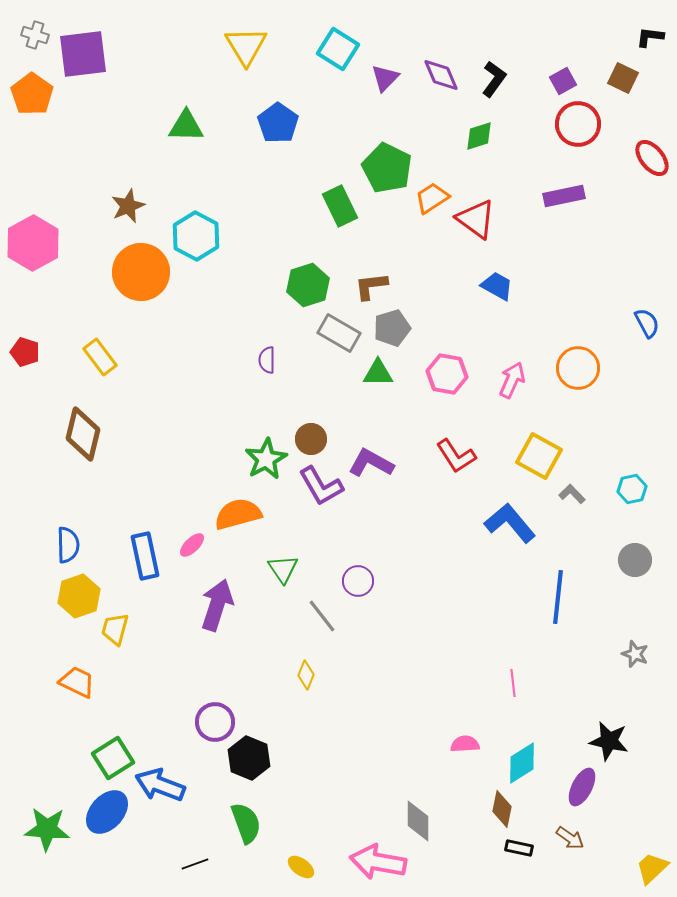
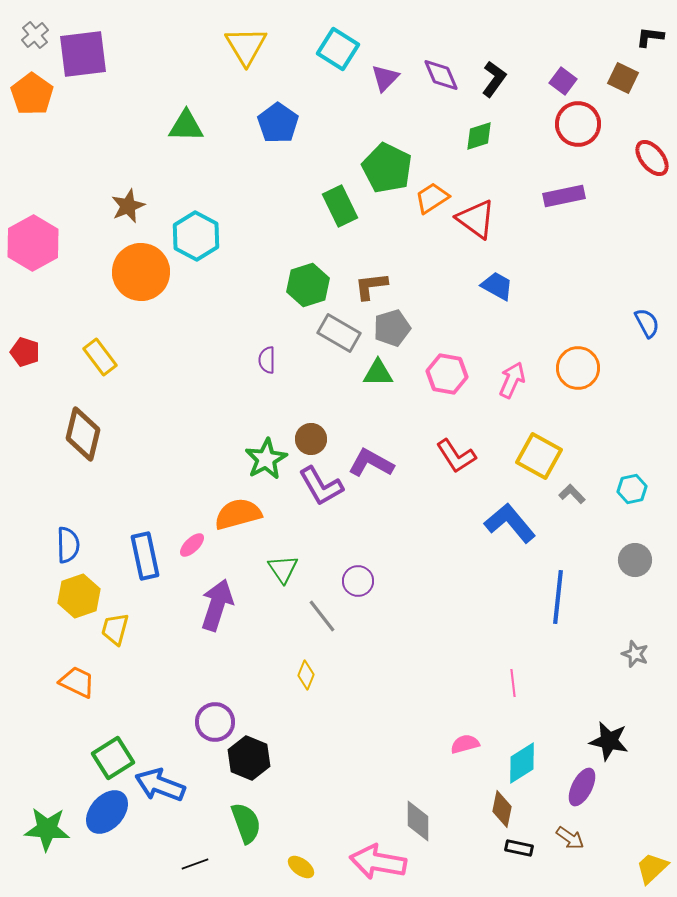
gray cross at (35, 35): rotated 32 degrees clockwise
purple square at (563, 81): rotated 24 degrees counterclockwise
pink semicircle at (465, 744): rotated 12 degrees counterclockwise
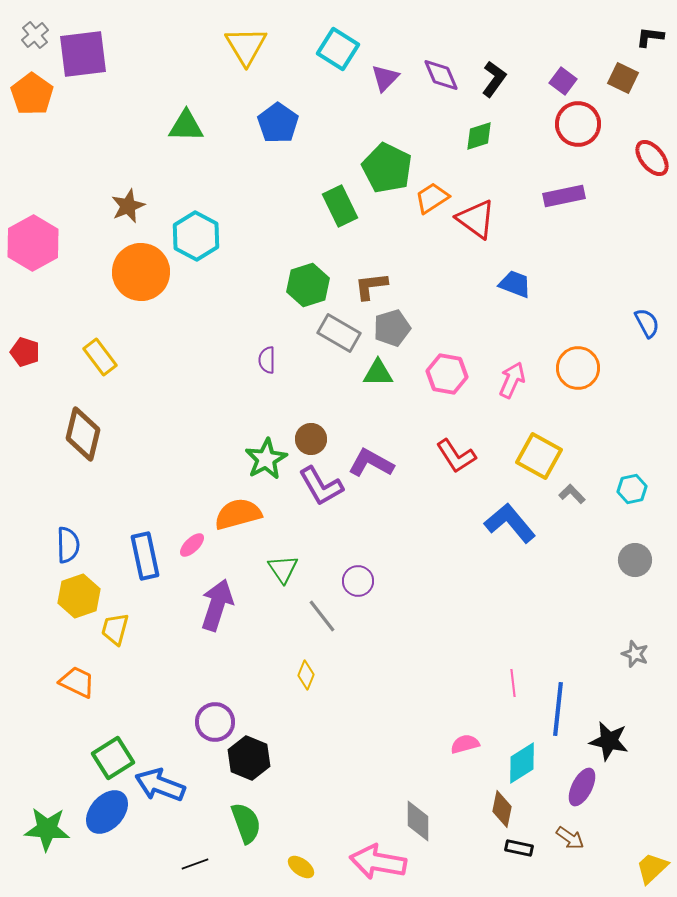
blue trapezoid at (497, 286): moved 18 px right, 2 px up; rotated 8 degrees counterclockwise
blue line at (558, 597): moved 112 px down
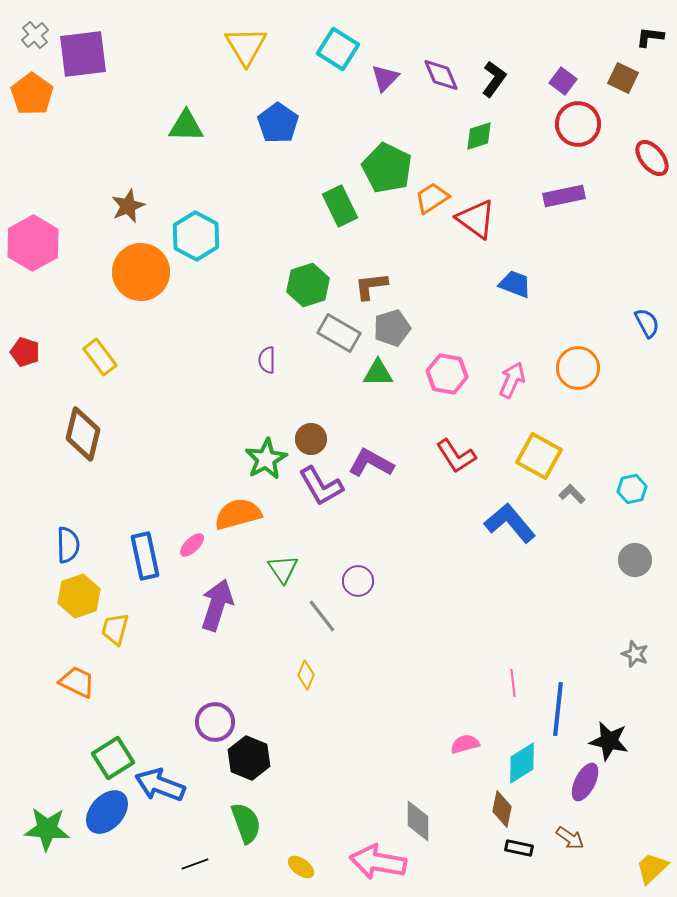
purple ellipse at (582, 787): moved 3 px right, 5 px up
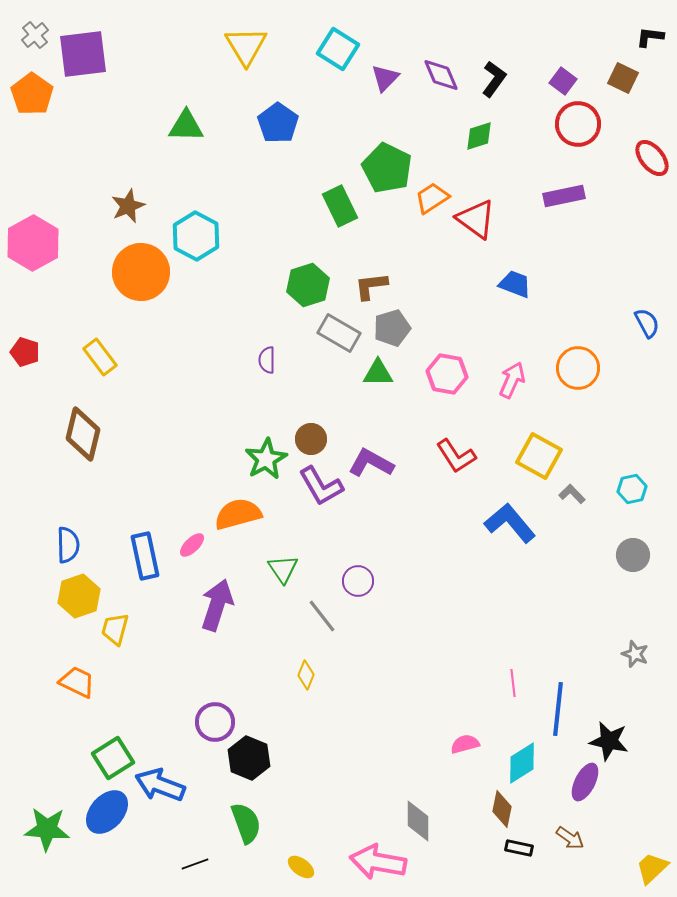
gray circle at (635, 560): moved 2 px left, 5 px up
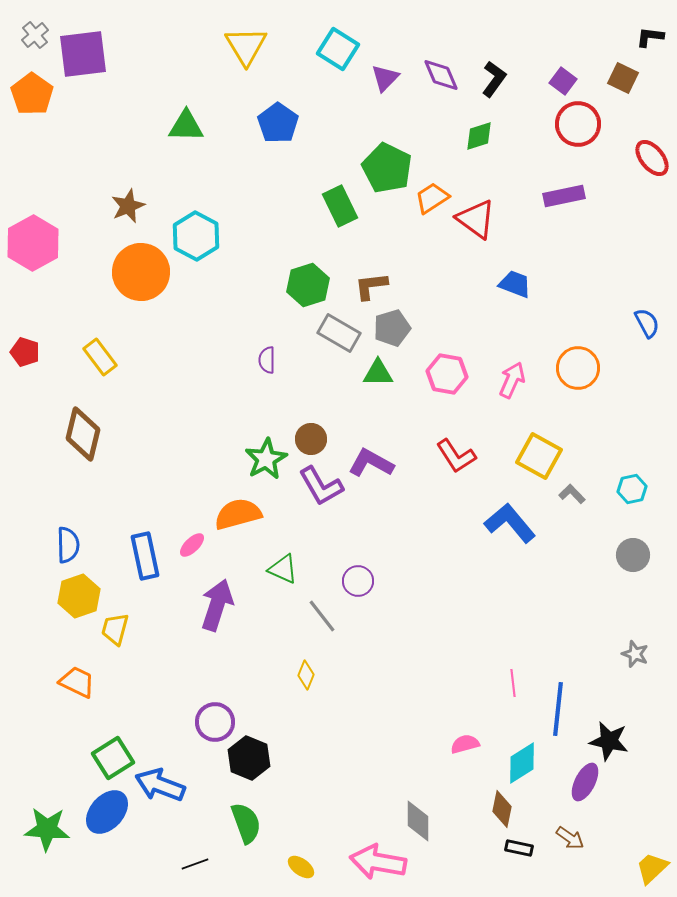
green triangle at (283, 569): rotated 32 degrees counterclockwise
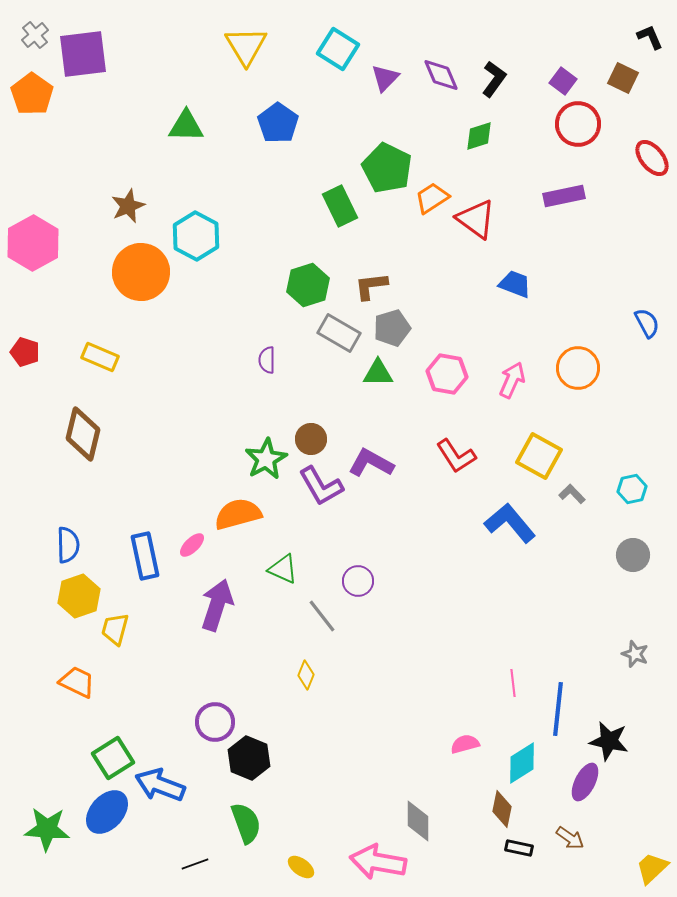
black L-shape at (650, 37): rotated 60 degrees clockwise
yellow rectangle at (100, 357): rotated 30 degrees counterclockwise
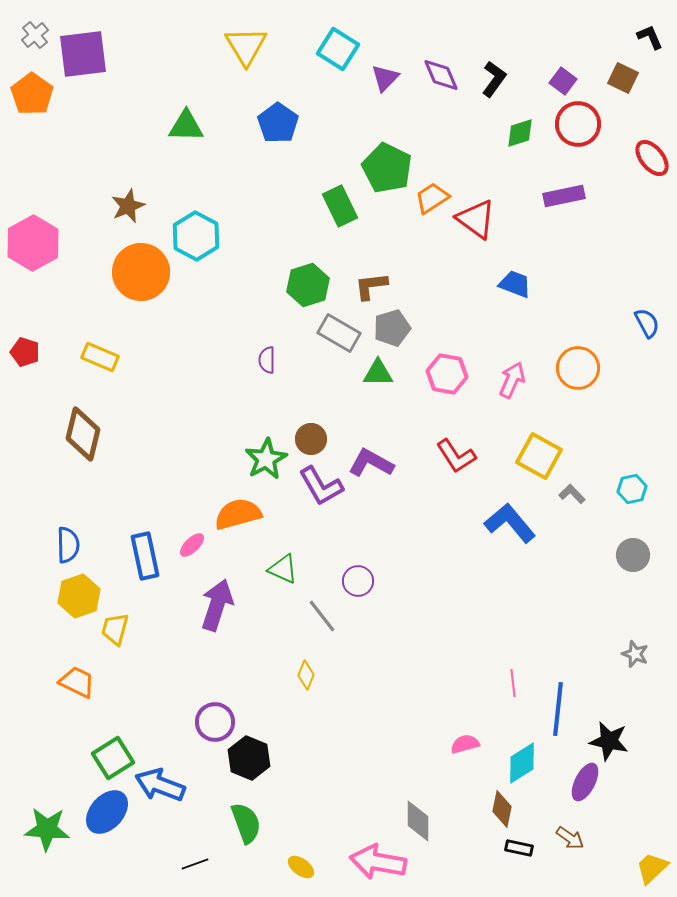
green diamond at (479, 136): moved 41 px right, 3 px up
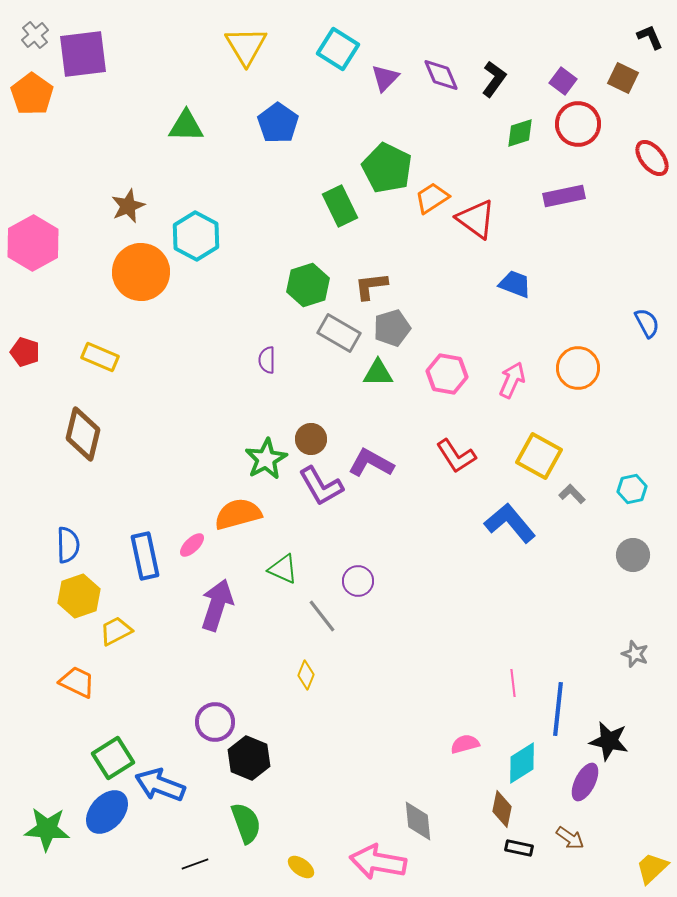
yellow trapezoid at (115, 629): moved 1 px right, 2 px down; rotated 48 degrees clockwise
gray diamond at (418, 821): rotated 6 degrees counterclockwise
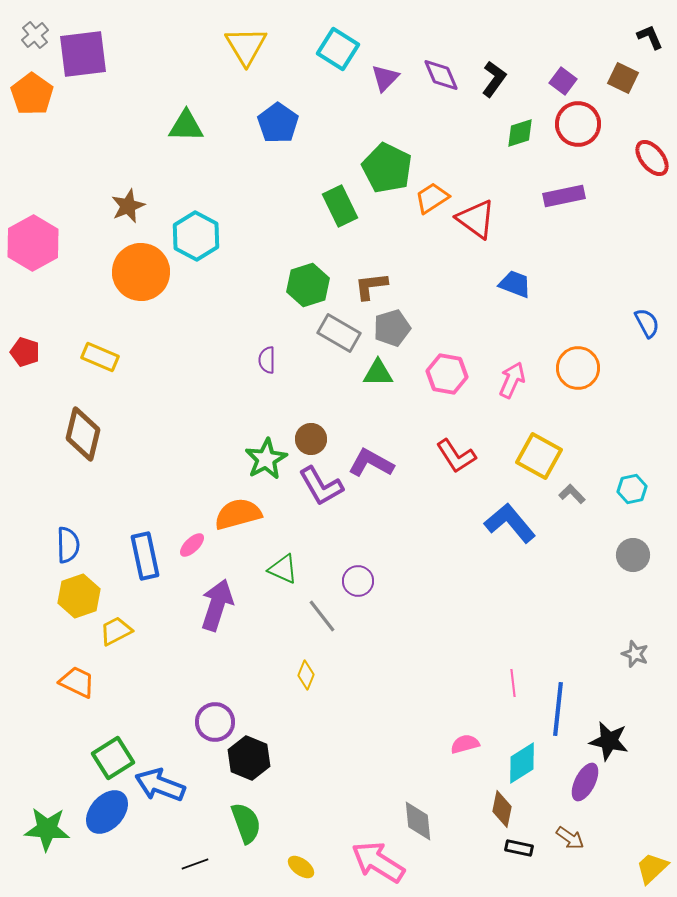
pink arrow at (378, 862): rotated 22 degrees clockwise
